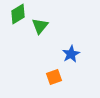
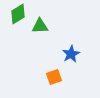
green triangle: rotated 48 degrees clockwise
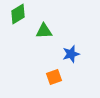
green triangle: moved 4 px right, 5 px down
blue star: rotated 12 degrees clockwise
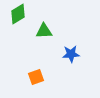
blue star: rotated 12 degrees clockwise
orange square: moved 18 px left
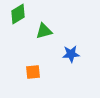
green triangle: rotated 12 degrees counterclockwise
orange square: moved 3 px left, 5 px up; rotated 14 degrees clockwise
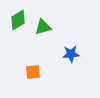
green diamond: moved 6 px down
green triangle: moved 1 px left, 4 px up
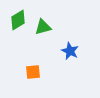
blue star: moved 1 px left, 3 px up; rotated 30 degrees clockwise
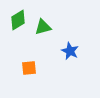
orange square: moved 4 px left, 4 px up
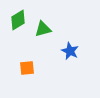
green triangle: moved 2 px down
orange square: moved 2 px left
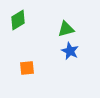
green triangle: moved 23 px right
